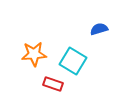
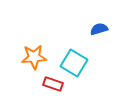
orange star: moved 3 px down
cyan square: moved 1 px right, 2 px down
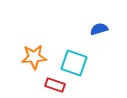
cyan square: rotated 12 degrees counterclockwise
red rectangle: moved 2 px right, 1 px down
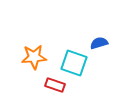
blue semicircle: moved 14 px down
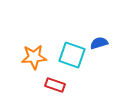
cyan square: moved 2 px left, 8 px up
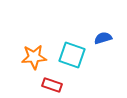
blue semicircle: moved 4 px right, 5 px up
red rectangle: moved 3 px left
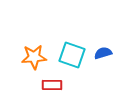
blue semicircle: moved 15 px down
red rectangle: rotated 18 degrees counterclockwise
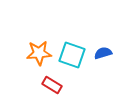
orange star: moved 5 px right, 4 px up
red rectangle: rotated 30 degrees clockwise
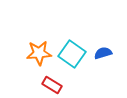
cyan square: moved 1 px up; rotated 16 degrees clockwise
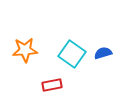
orange star: moved 14 px left, 3 px up
red rectangle: rotated 42 degrees counterclockwise
